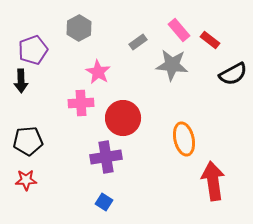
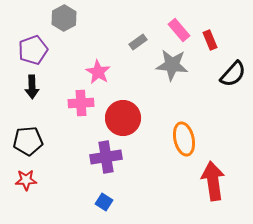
gray hexagon: moved 15 px left, 10 px up
red rectangle: rotated 30 degrees clockwise
black semicircle: rotated 20 degrees counterclockwise
black arrow: moved 11 px right, 6 px down
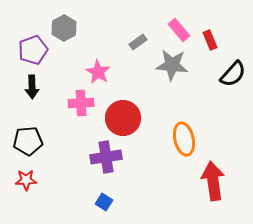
gray hexagon: moved 10 px down
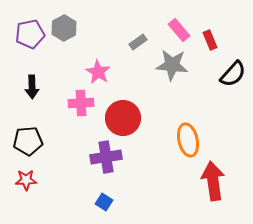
purple pentagon: moved 3 px left, 16 px up; rotated 8 degrees clockwise
orange ellipse: moved 4 px right, 1 px down
